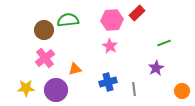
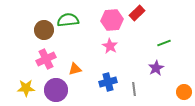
pink cross: moved 1 px right, 1 px down; rotated 12 degrees clockwise
orange circle: moved 2 px right, 1 px down
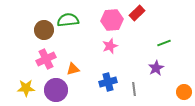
pink star: rotated 21 degrees clockwise
orange triangle: moved 2 px left
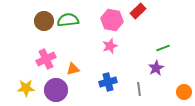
red rectangle: moved 1 px right, 2 px up
pink hexagon: rotated 15 degrees clockwise
brown circle: moved 9 px up
green line: moved 1 px left, 5 px down
gray line: moved 5 px right
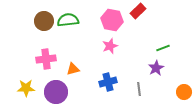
pink cross: rotated 18 degrees clockwise
purple circle: moved 2 px down
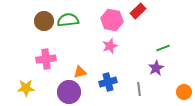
orange triangle: moved 7 px right, 3 px down
purple circle: moved 13 px right
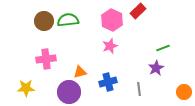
pink hexagon: rotated 15 degrees clockwise
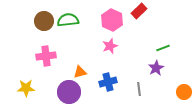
red rectangle: moved 1 px right
pink cross: moved 3 px up
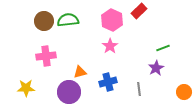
pink star: rotated 14 degrees counterclockwise
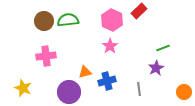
orange triangle: moved 5 px right
blue cross: moved 1 px left, 1 px up
yellow star: moved 3 px left; rotated 24 degrees clockwise
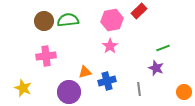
pink hexagon: rotated 25 degrees clockwise
purple star: rotated 21 degrees counterclockwise
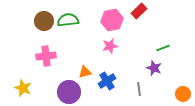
pink star: rotated 21 degrees clockwise
purple star: moved 2 px left
blue cross: rotated 18 degrees counterclockwise
orange circle: moved 1 px left, 2 px down
